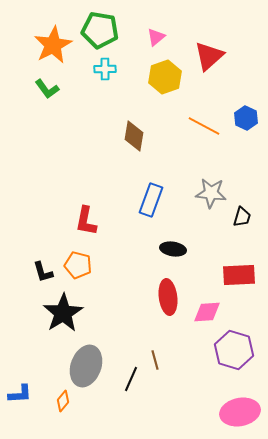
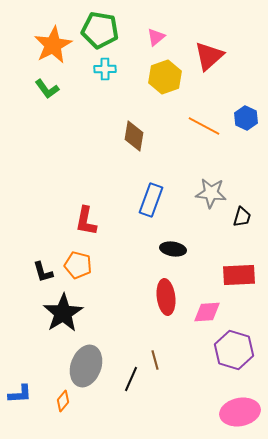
red ellipse: moved 2 px left
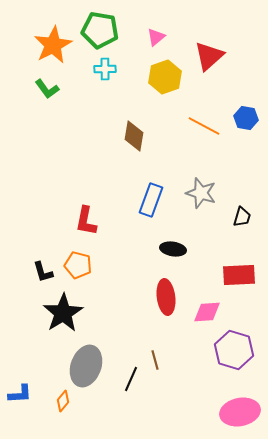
blue hexagon: rotated 15 degrees counterclockwise
gray star: moved 10 px left; rotated 12 degrees clockwise
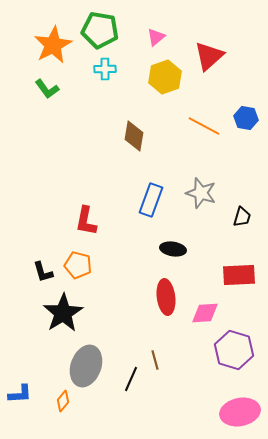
pink diamond: moved 2 px left, 1 px down
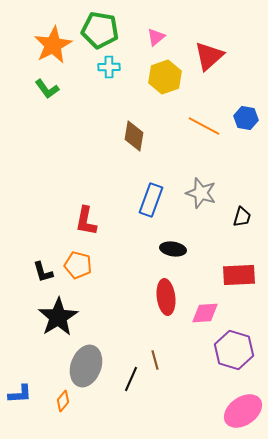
cyan cross: moved 4 px right, 2 px up
black star: moved 5 px left, 4 px down
pink ellipse: moved 3 px right, 1 px up; rotated 24 degrees counterclockwise
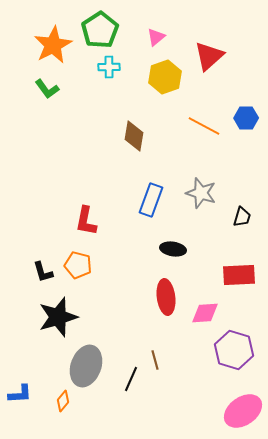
green pentagon: rotated 30 degrees clockwise
blue hexagon: rotated 10 degrees counterclockwise
black star: rotated 15 degrees clockwise
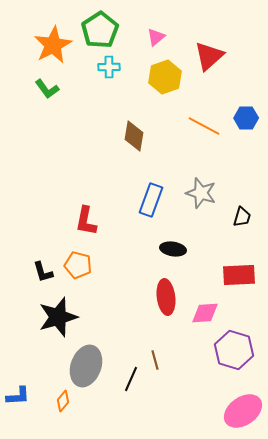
blue L-shape: moved 2 px left, 2 px down
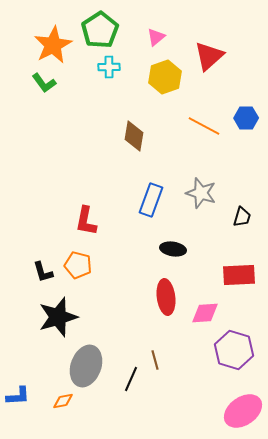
green L-shape: moved 3 px left, 6 px up
orange diamond: rotated 40 degrees clockwise
